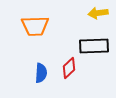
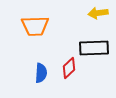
black rectangle: moved 2 px down
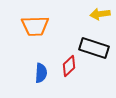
yellow arrow: moved 2 px right, 1 px down
black rectangle: rotated 20 degrees clockwise
red diamond: moved 2 px up
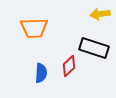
orange trapezoid: moved 1 px left, 2 px down
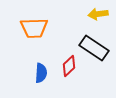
yellow arrow: moved 2 px left
black rectangle: rotated 16 degrees clockwise
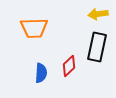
black rectangle: moved 3 px right, 1 px up; rotated 68 degrees clockwise
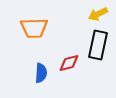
yellow arrow: rotated 18 degrees counterclockwise
black rectangle: moved 1 px right, 2 px up
red diamond: moved 3 px up; rotated 30 degrees clockwise
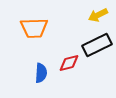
yellow arrow: moved 1 px down
black rectangle: moved 1 px left; rotated 52 degrees clockwise
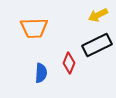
red diamond: rotated 55 degrees counterclockwise
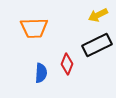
red diamond: moved 2 px left, 1 px down
